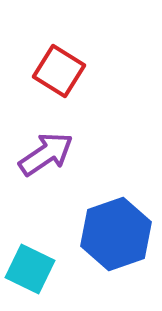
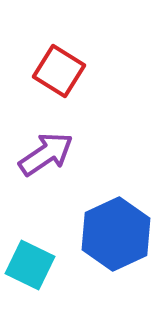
blue hexagon: rotated 6 degrees counterclockwise
cyan square: moved 4 px up
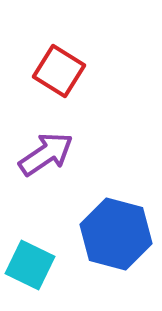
blue hexagon: rotated 20 degrees counterclockwise
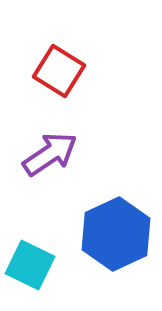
purple arrow: moved 4 px right
blue hexagon: rotated 20 degrees clockwise
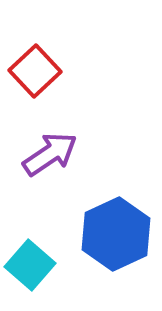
red square: moved 24 px left; rotated 15 degrees clockwise
cyan square: rotated 15 degrees clockwise
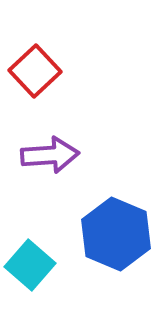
purple arrow: moved 1 px down; rotated 30 degrees clockwise
blue hexagon: rotated 12 degrees counterclockwise
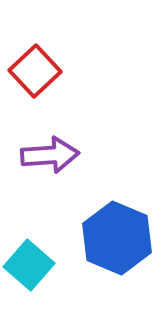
blue hexagon: moved 1 px right, 4 px down
cyan square: moved 1 px left
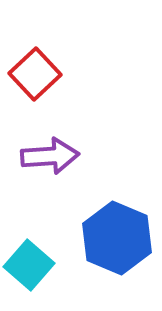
red square: moved 3 px down
purple arrow: moved 1 px down
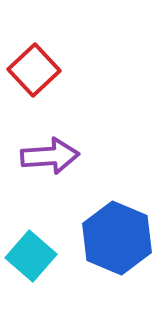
red square: moved 1 px left, 4 px up
cyan square: moved 2 px right, 9 px up
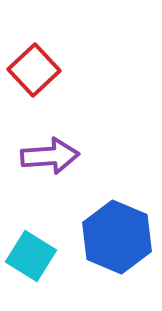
blue hexagon: moved 1 px up
cyan square: rotated 9 degrees counterclockwise
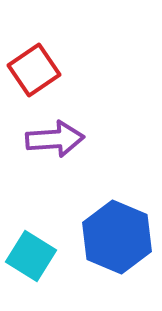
red square: rotated 9 degrees clockwise
purple arrow: moved 5 px right, 17 px up
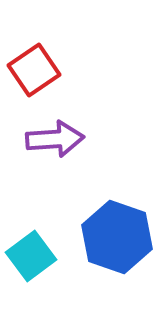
blue hexagon: rotated 4 degrees counterclockwise
cyan square: rotated 21 degrees clockwise
